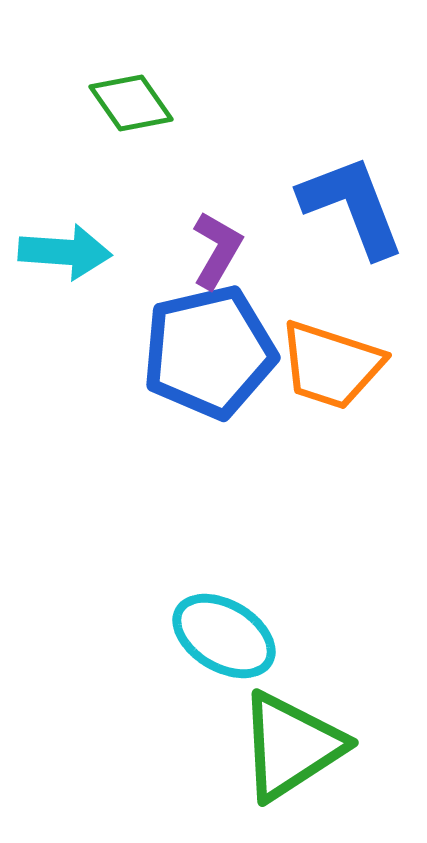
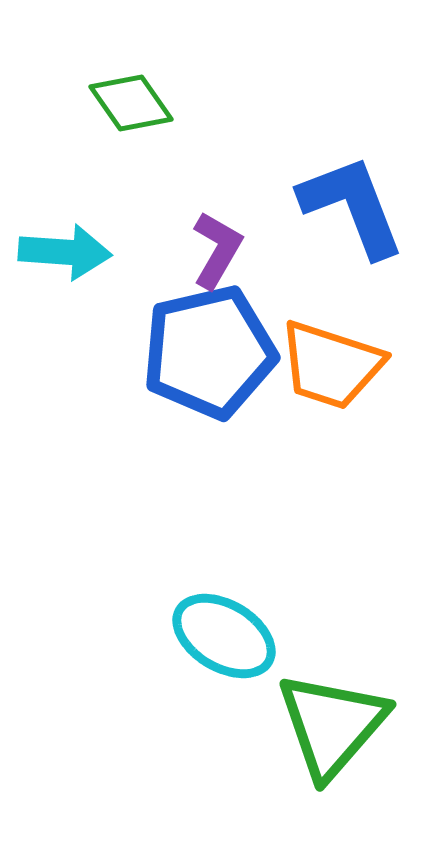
green triangle: moved 41 px right, 21 px up; rotated 16 degrees counterclockwise
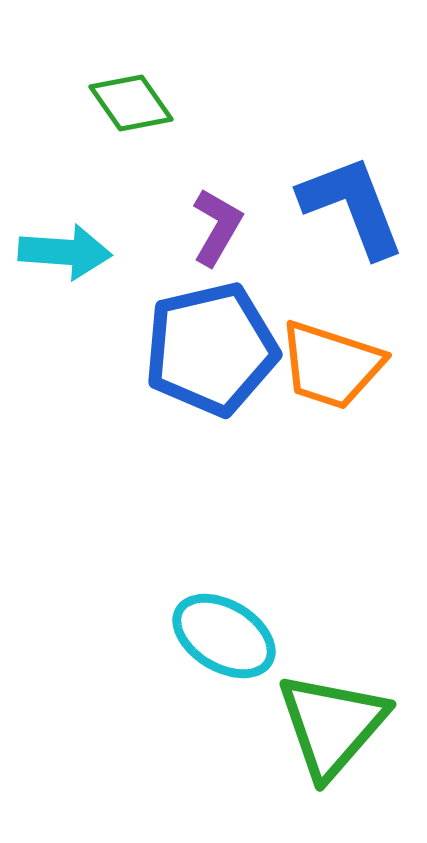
purple L-shape: moved 23 px up
blue pentagon: moved 2 px right, 3 px up
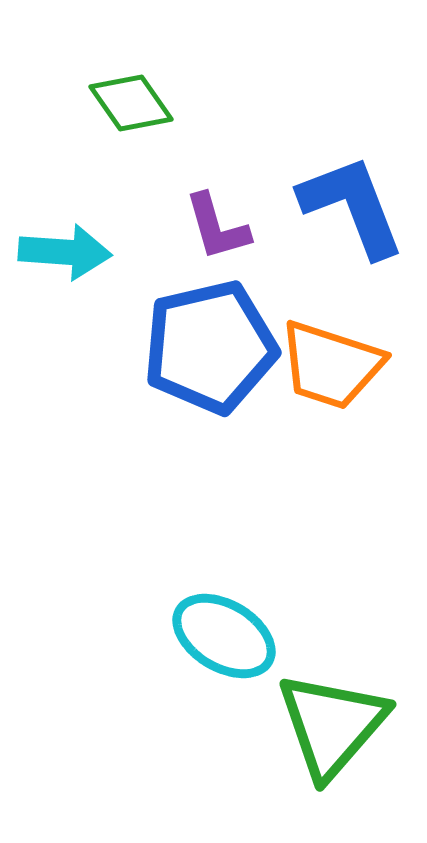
purple L-shape: rotated 134 degrees clockwise
blue pentagon: moved 1 px left, 2 px up
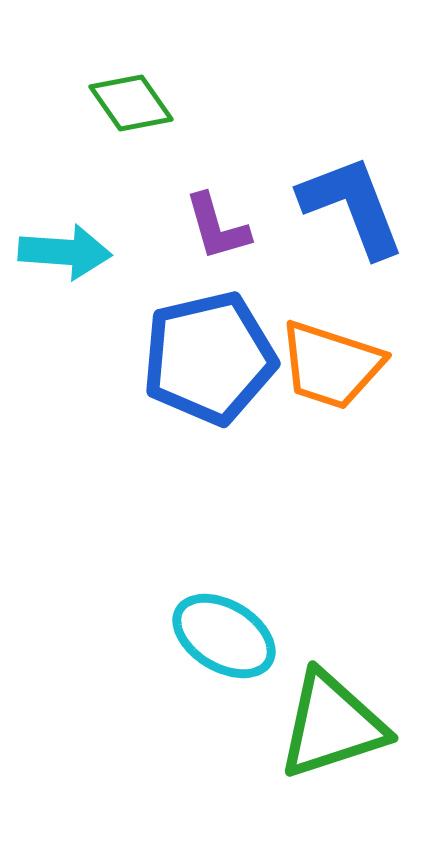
blue pentagon: moved 1 px left, 11 px down
green triangle: rotated 31 degrees clockwise
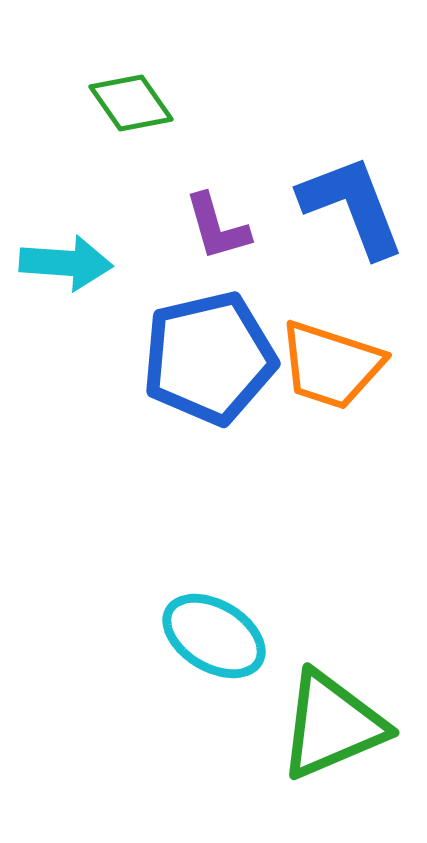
cyan arrow: moved 1 px right, 11 px down
cyan ellipse: moved 10 px left
green triangle: rotated 5 degrees counterclockwise
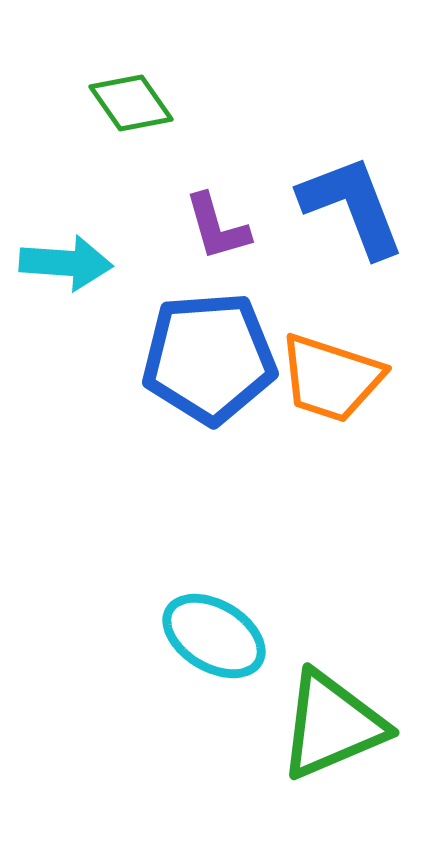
blue pentagon: rotated 9 degrees clockwise
orange trapezoid: moved 13 px down
